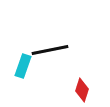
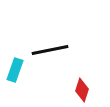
cyan rectangle: moved 8 px left, 4 px down
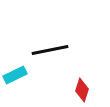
cyan rectangle: moved 5 px down; rotated 45 degrees clockwise
